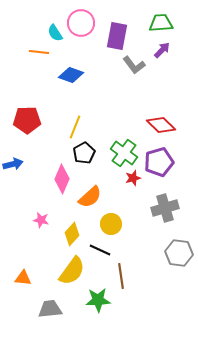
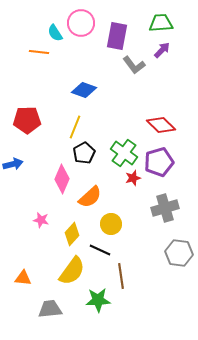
blue diamond: moved 13 px right, 15 px down
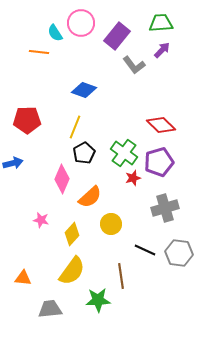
purple rectangle: rotated 28 degrees clockwise
blue arrow: moved 1 px up
black line: moved 45 px right
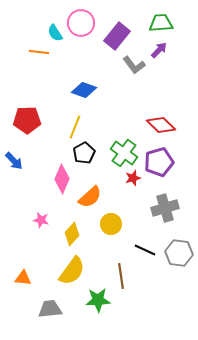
purple arrow: moved 3 px left
blue arrow: moved 1 px right, 2 px up; rotated 60 degrees clockwise
